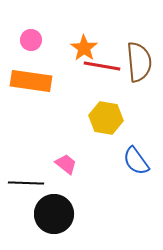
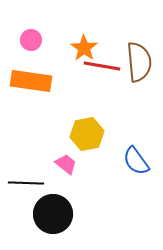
yellow hexagon: moved 19 px left, 16 px down; rotated 20 degrees counterclockwise
black circle: moved 1 px left
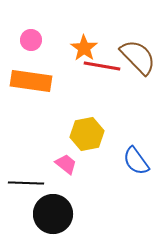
brown semicircle: moved 1 px left, 5 px up; rotated 39 degrees counterclockwise
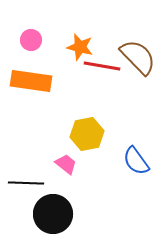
orange star: moved 4 px left, 1 px up; rotated 20 degrees counterclockwise
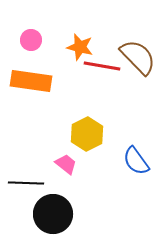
yellow hexagon: rotated 16 degrees counterclockwise
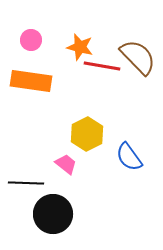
blue semicircle: moved 7 px left, 4 px up
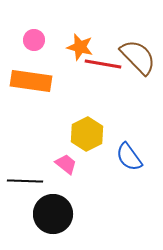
pink circle: moved 3 px right
red line: moved 1 px right, 2 px up
black line: moved 1 px left, 2 px up
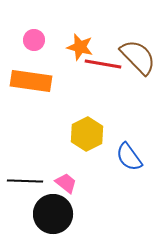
pink trapezoid: moved 19 px down
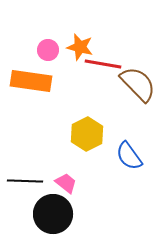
pink circle: moved 14 px right, 10 px down
brown semicircle: moved 27 px down
blue semicircle: moved 1 px up
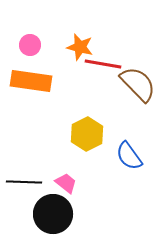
pink circle: moved 18 px left, 5 px up
black line: moved 1 px left, 1 px down
